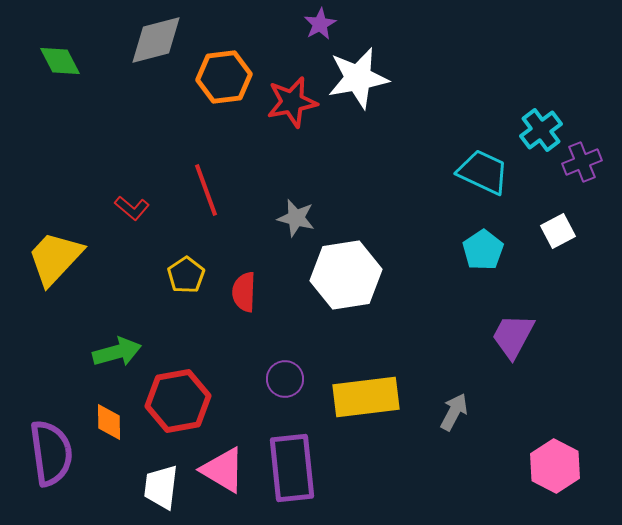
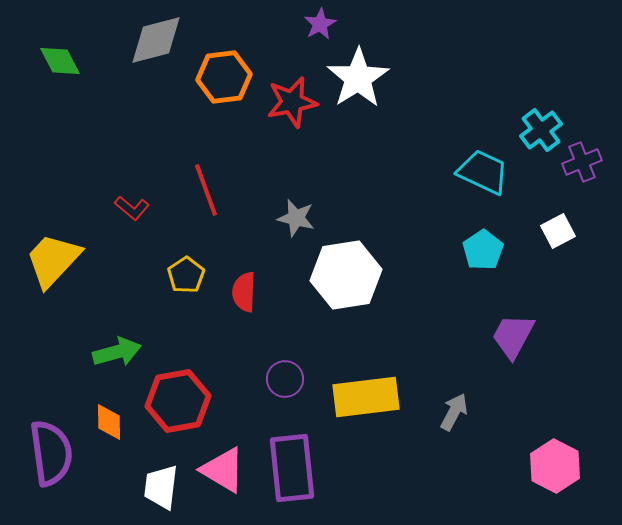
white star: rotated 22 degrees counterclockwise
yellow trapezoid: moved 2 px left, 2 px down
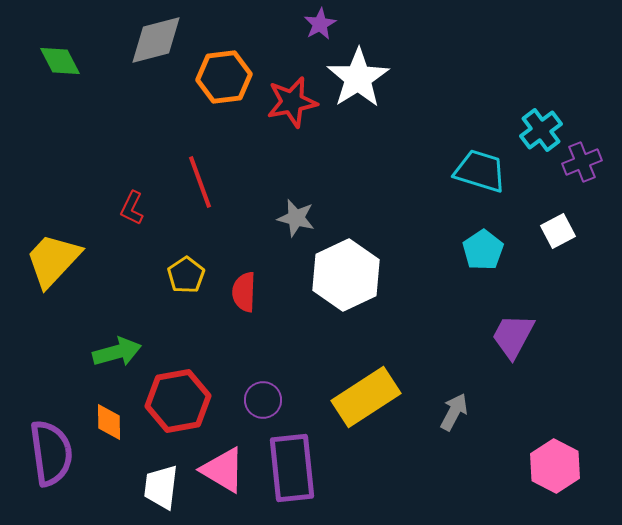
cyan trapezoid: moved 3 px left, 1 px up; rotated 8 degrees counterclockwise
red line: moved 6 px left, 8 px up
red L-shape: rotated 76 degrees clockwise
white hexagon: rotated 16 degrees counterclockwise
purple circle: moved 22 px left, 21 px down
yellow rectangle: rotated 26 degrees counterclockwise
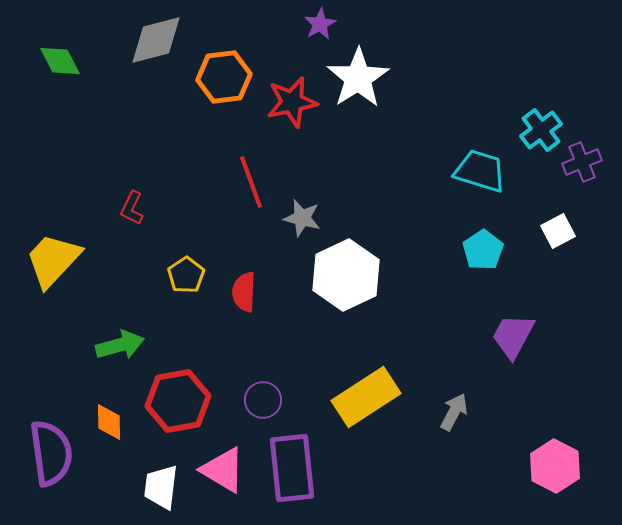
red line: moved 51 px right
gray star: moved 6 px right
green arrow: moved 3 px right, 7 px up
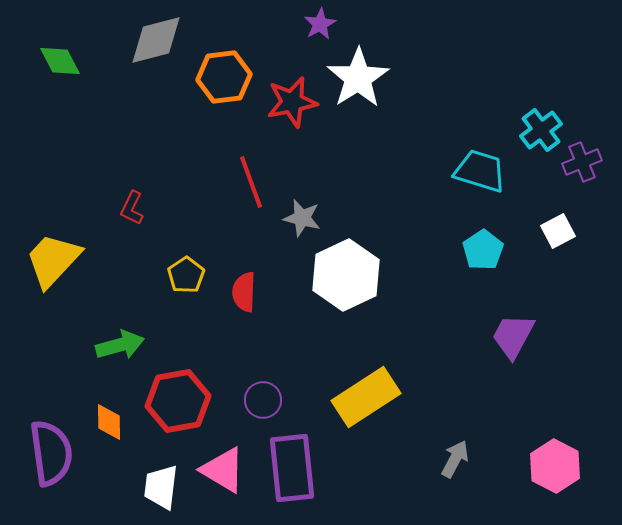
gray arrow: moved 1 px right, 47 px down
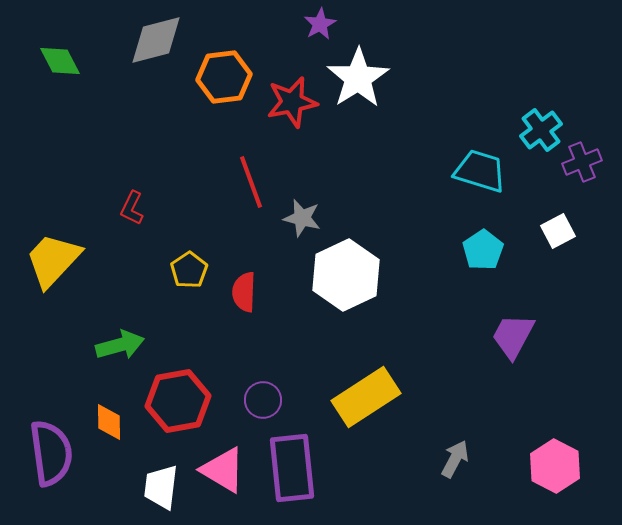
yellow pentagon: moved 3 px right, 5 px up
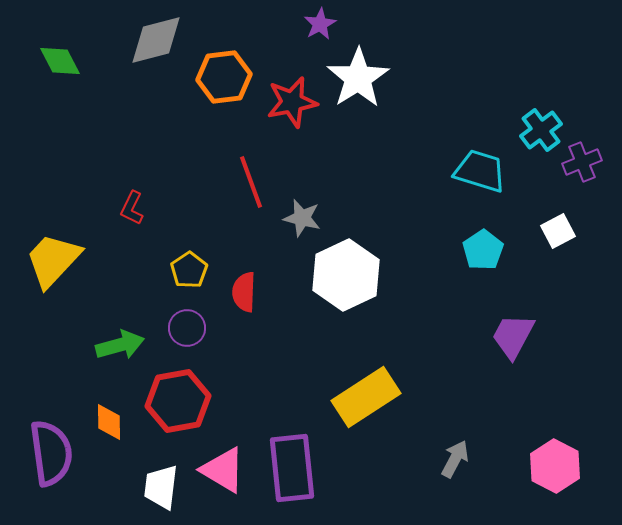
purple circle: moved 76 px left, 72 px up
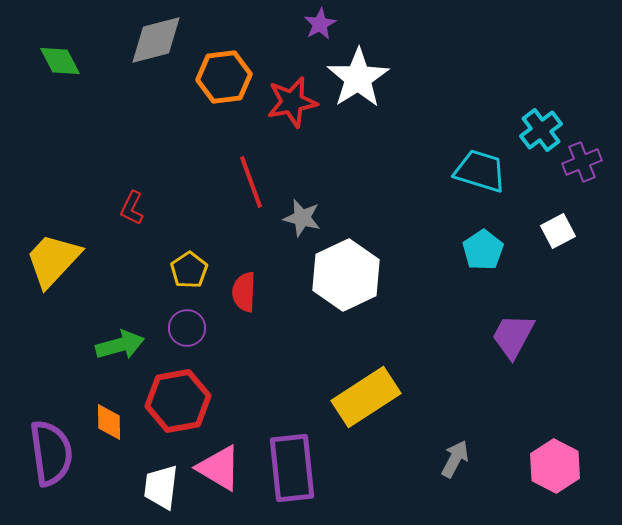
pink triangle: moved 4 px left, 2 px up
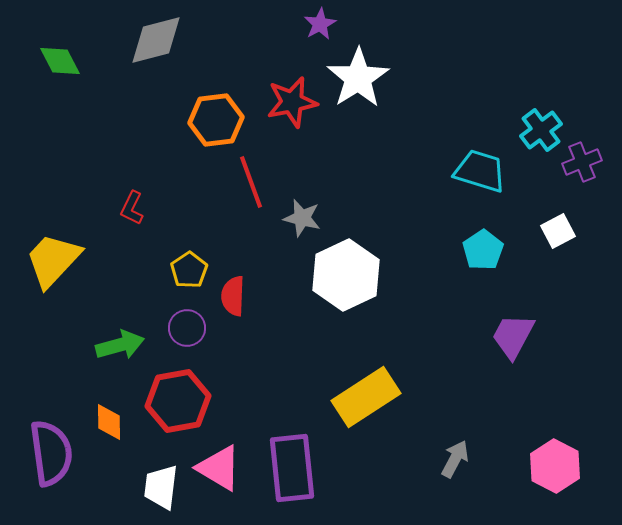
orange hexagon: moved 8 px left, 43 px down
red semicircle: moved 11 px left, 4 px down
